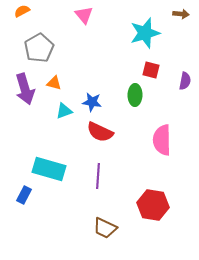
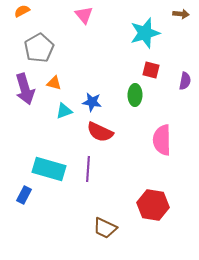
purple line: moved 10 px left, 7 px up
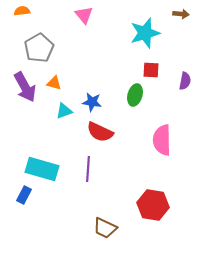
orange semicircle: rotated 21 degrees clockwise
red square: rotated 12 degrees counterclockwise
purple arrow: moved 2 px up; rotated 12 degrees counterclockwise
green ellipse: rotated 15 degrees clockwise
cyan rectangle: moved 7 px left
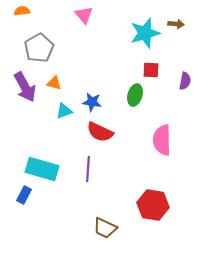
brown arrow: moved 5 px left, 10 px down
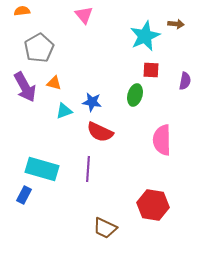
cyan star: moved 3 px down; rotated 8 degrees counterclockwise
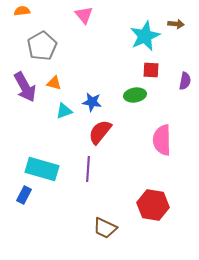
gray pentagon: moved 3 px right, 2 px up
green ellipse: rotated 65 degrees clockwise
red semicircle: rotated 104 degrees clockwise
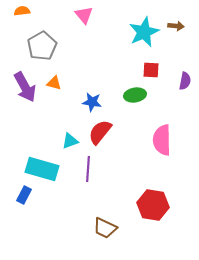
brown arrow: moved 2 px down
cyan star: moved 1 px left, 4 px up
cyan triangle: moved 6 px right, 30 px down
